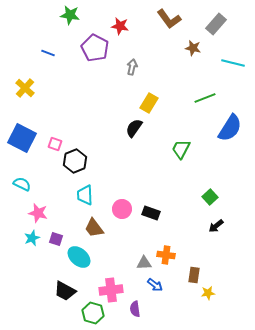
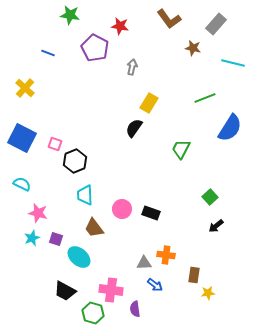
pink cross: rotated 15 degrees clockwise
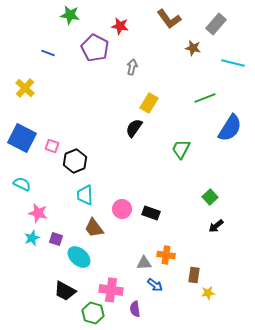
pink square: moved 3 px left, 2 px down
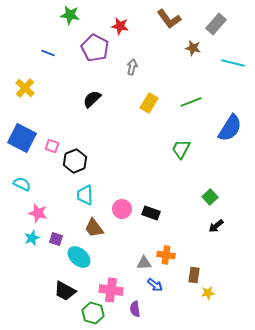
green line: moved 14 px left, 4 px down
black semicircle: moved 42 px left, 29 px up; rotated 12 degrees clockwise
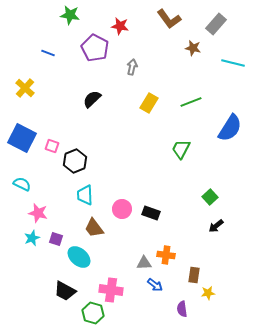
purple semicircle: moved 47 px right
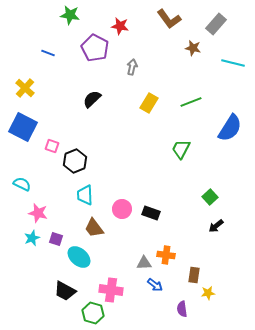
blue square: moved 1 px right, 11 px up
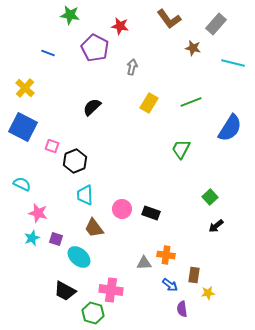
black semicircle: moved 8 px down
blue arrow: moved 15 px right
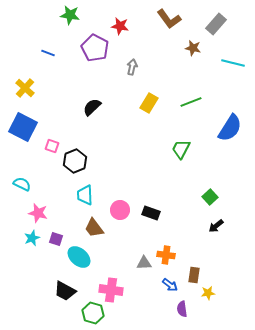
pink circle: moved 2 px left, 1 px down
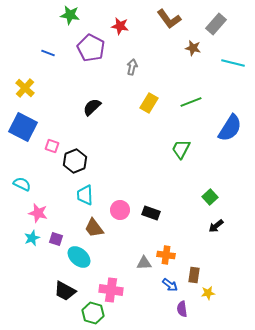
purple pentagon: moved 4 px left
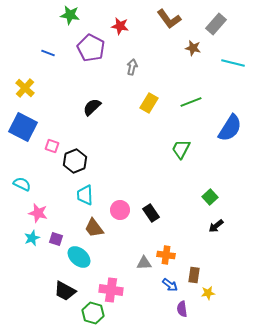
black rectangle: rotated 36 degrees clockwise
